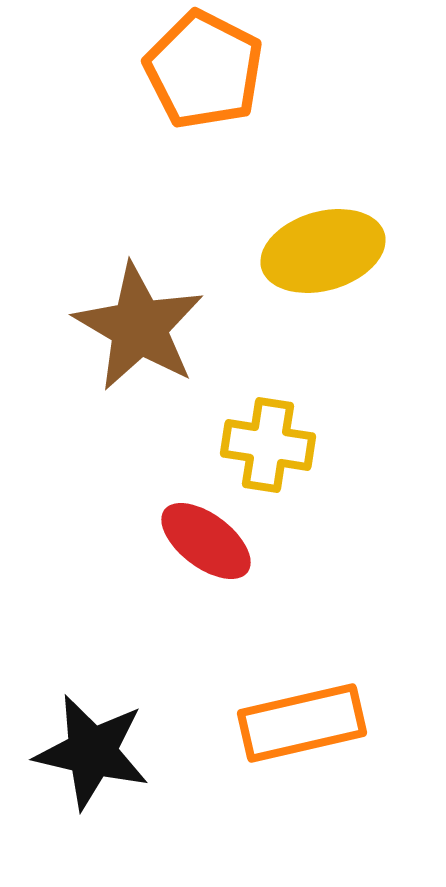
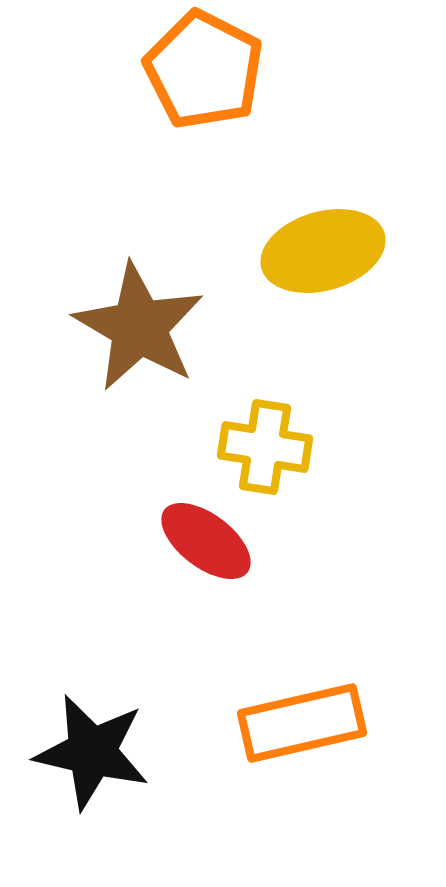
yellow cross: moved 3 px left, 2 px down
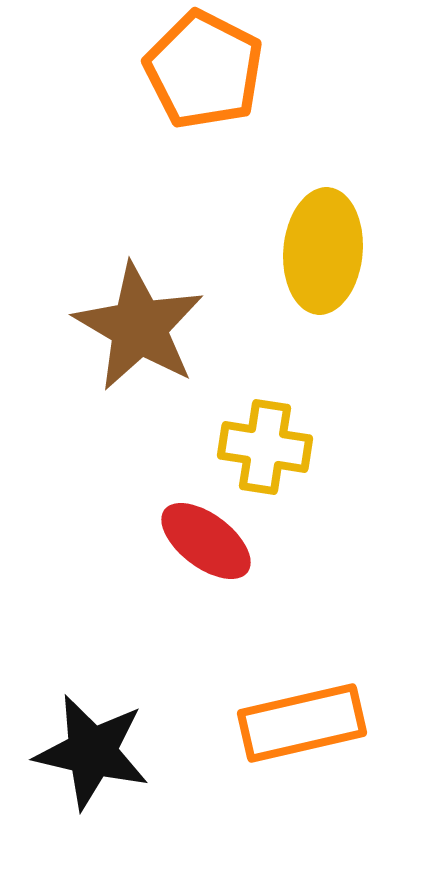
yellow ellipse: rotated 69 degrees counterclockwise
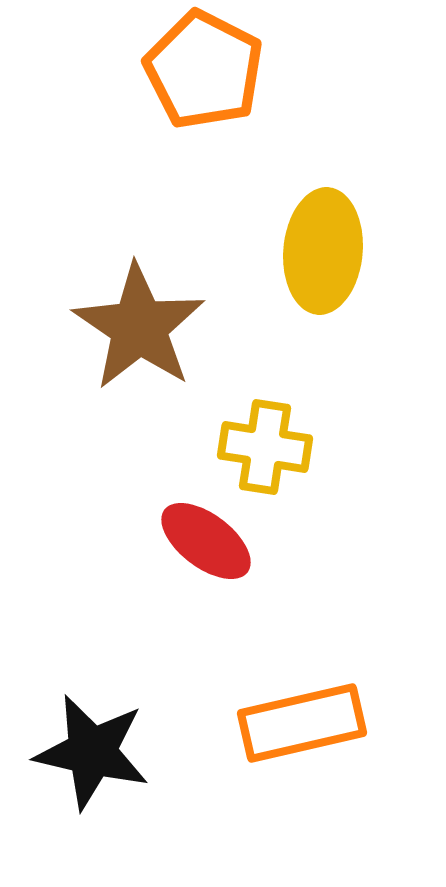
brown star: rotated 4 degrees clockwise
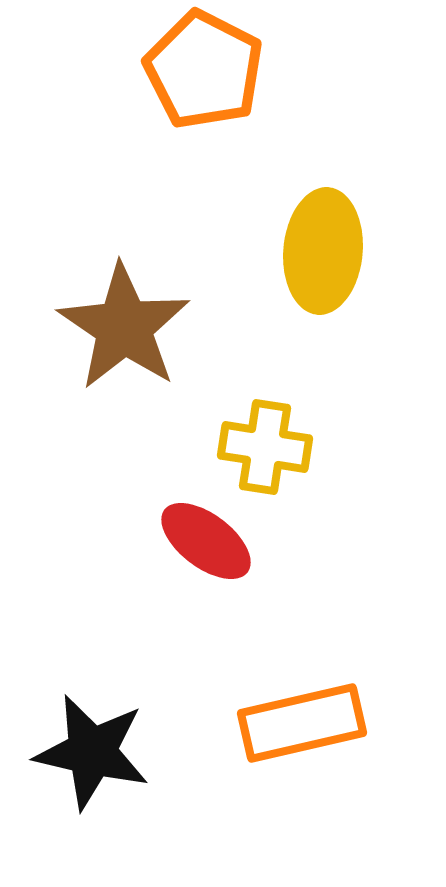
brown star: moved 15 px left
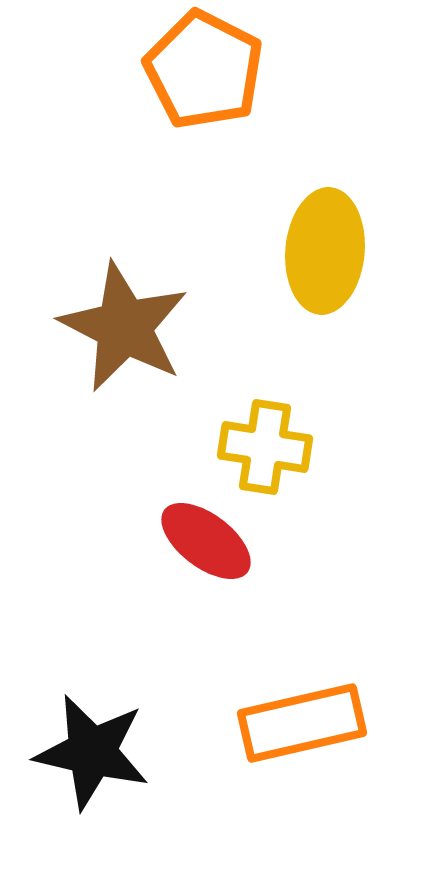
yellow ellipse: moved 2 px right
brown star: rotated 7 degrees counterclockwise
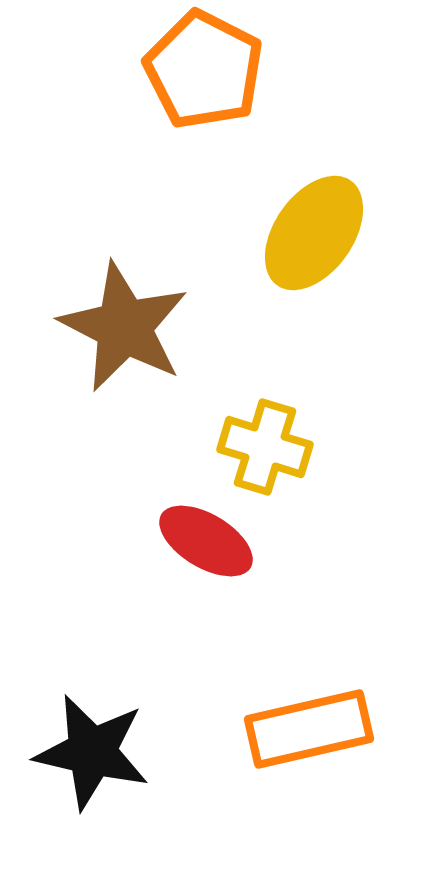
yellow ellipse: moved 11 px left, 18 px up; rotated 30 degrees clockwise
yellow cross: rotated 8 degrees clockwise
red ellipse: rotated 6 degrees counterclockwise
orange rectangle: moved 7 px right, 6 px down
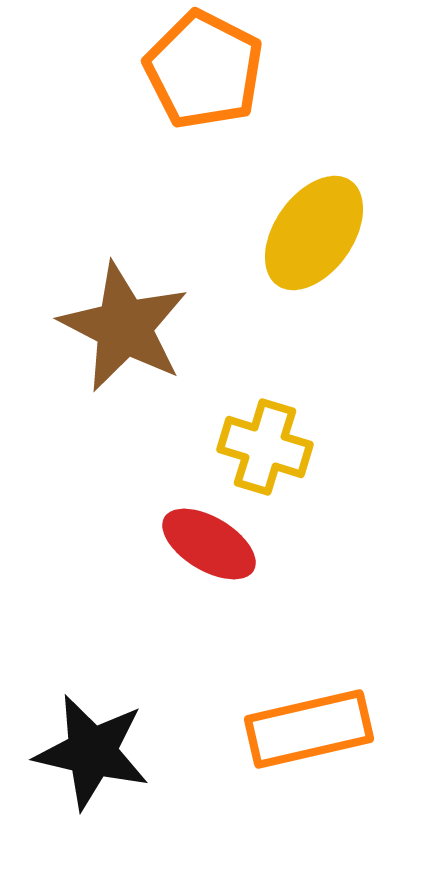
red ellipse: moved 3 px right, 3 px down
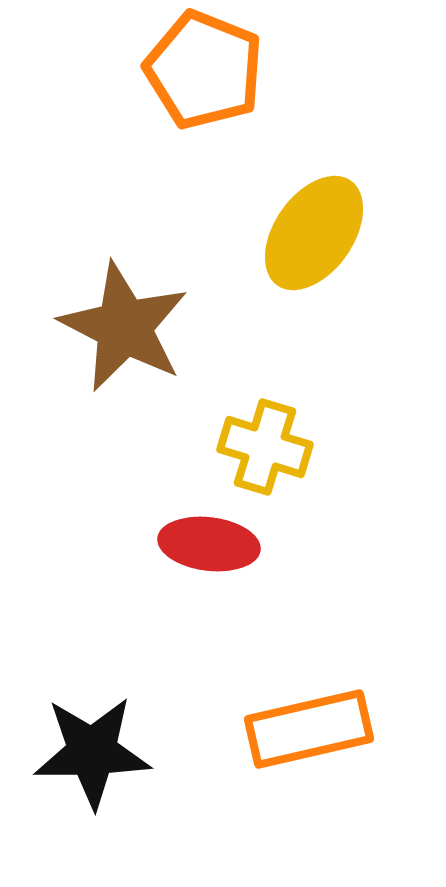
orange pentagon: rotated 5 degrees counterclockwise
red ellipse: rotated 24 degrees counterclockwise
black star: rotated 14 degrees counterclockwise
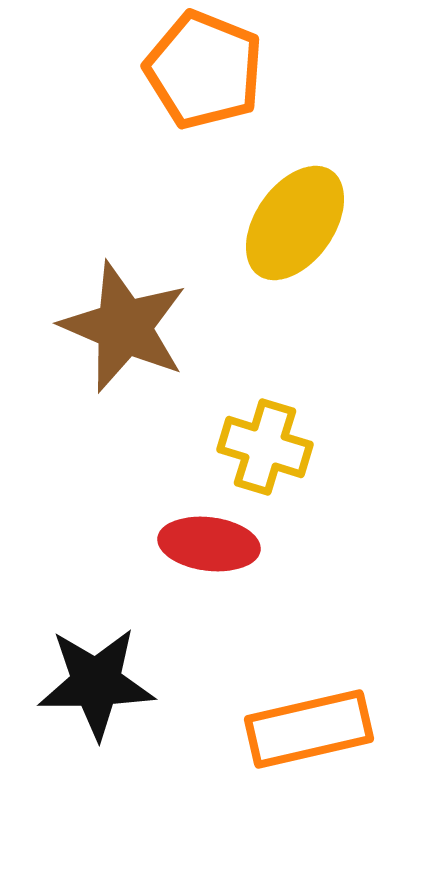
yellow ellipse: moved 19 px left, 10 px up
brown star: rotated 4 degrees counterclockwise
black star: moved 4 px right, 69 px up
